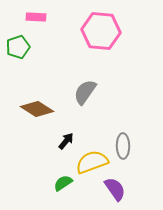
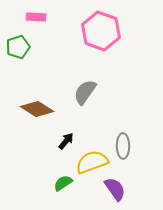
pink hexagon: rotated 15 degrees clockwise
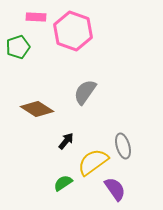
pink hexagon: moved 28 px left
gray ellipse: rotated 15 degrees counterclockwise
yellow semicircle: moved 1 px right; rotated 16 degrees counterclockwise
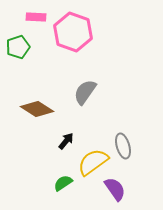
pink hexagon: moved 1 px down
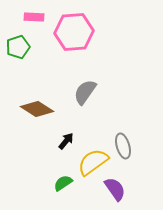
pink rectangle: moved 2 px left
pink hexagon: moved 1 px right; rotated 24 degrees counterclockwise
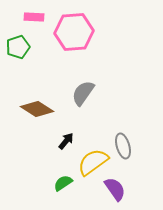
gray semicircle: moved 2 px left, 1 px down
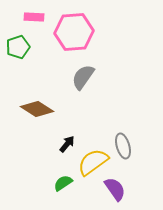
gray semicircle: moved 16 px up
black arrow: moved 1 px right, 3 px down
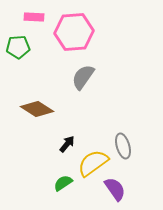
green pentagon: rotated 15 degrees clockwise
yellow semicircle: moved 1 px down
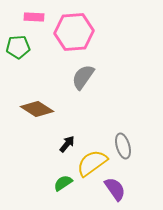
yellow semicircle: moved 1 px left
